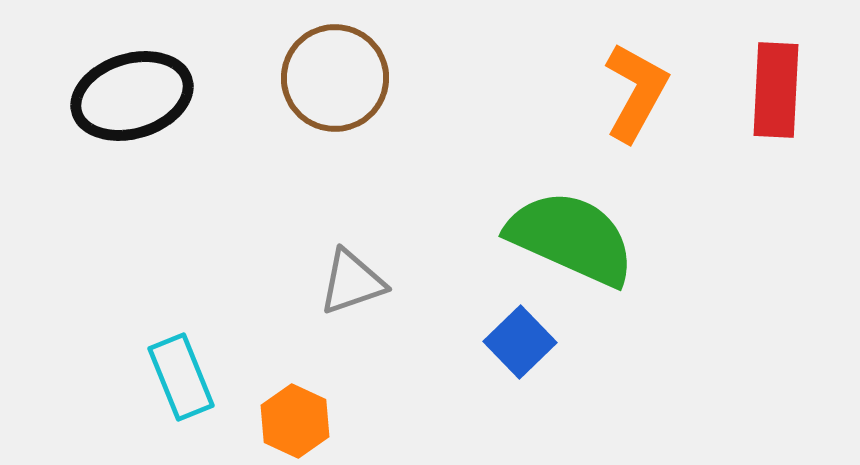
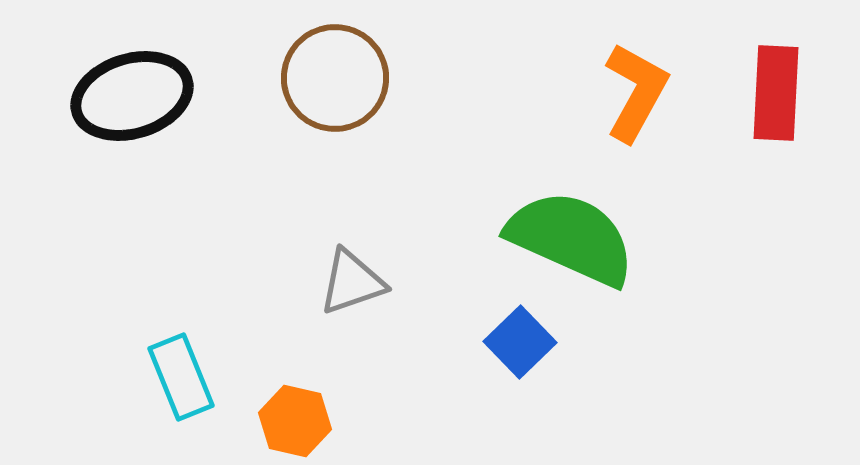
red rectangle: moved 3 px down
orange hexagon: rotated 12 degrees counterclockwise
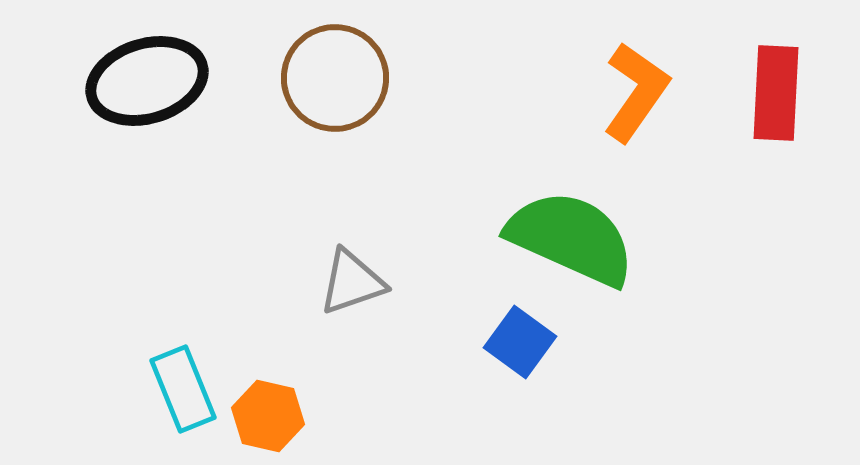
orange L-shape: rotated 6 degrees clockwise
black ellipse: moved 15 px right, 15 px up
blue square: rotated 10 degrees counterclockwise
cyan rectangle: moved 2 px right, 12 px down
orange hexagon: moved 27 px left, 5 px up
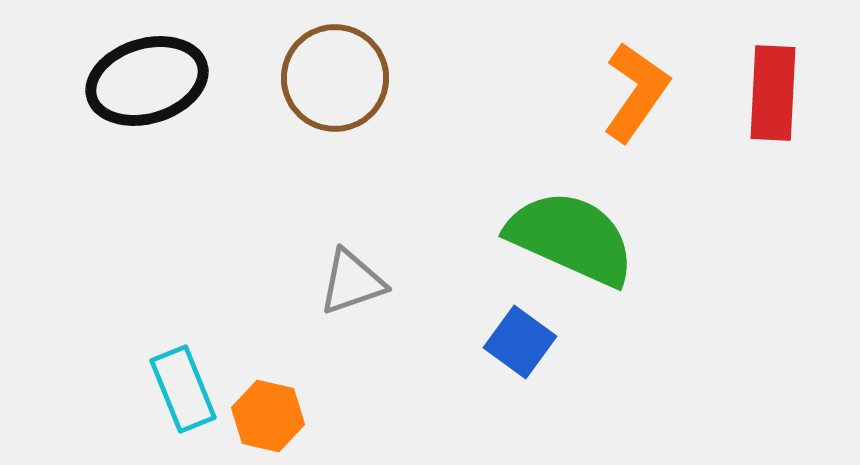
red rectangle: moved 3 px left
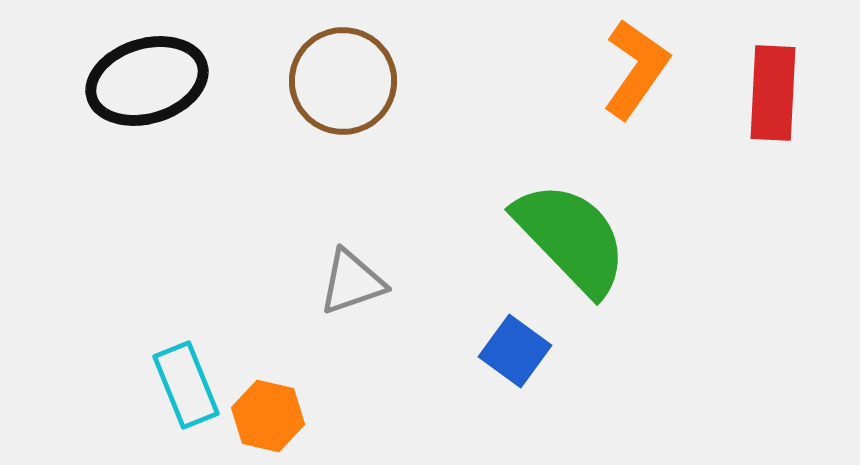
brown circle: moved 8 px right, 3 px down
orange L-shape: moved 23 px up
green semicircle: rotated 22 degrees clockwise
blue square: moved 5 px left, 9 px down
cyan rectangle: moved 3 px right, 4 px up
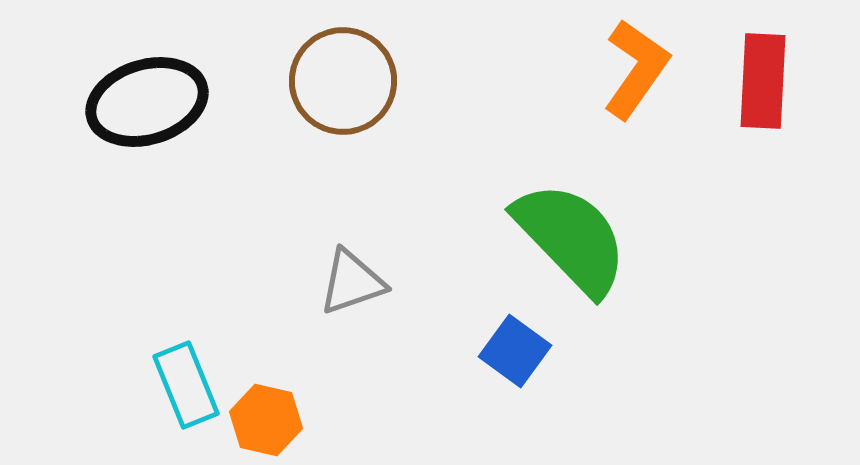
black ellipse: moved 21 px down
red rectangle: moved 10 px left, 12 px up
orange hexagon: moved 2 px left, 4 px down
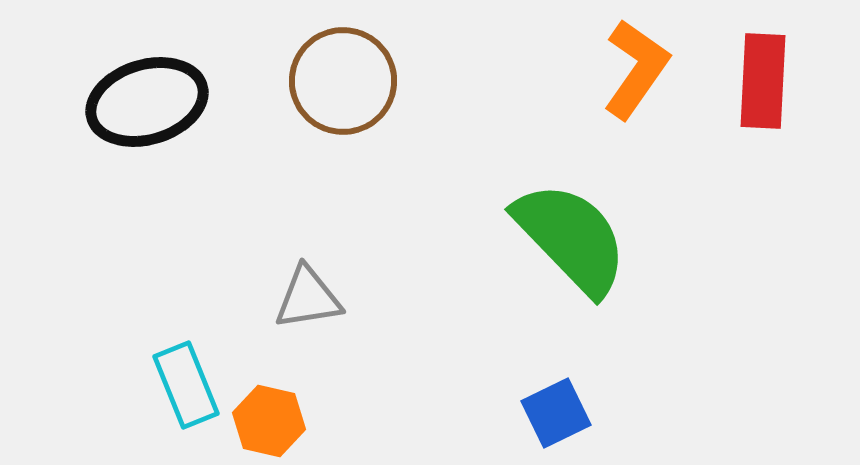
gray triangle: moved 44 px left, 16 px down; rotated 10 degrees clockwise
blue square: moved 41 px right, 62 px down; rotated 28 degrees clockwise
orange hexagon: moved 3 px right, 1 px down
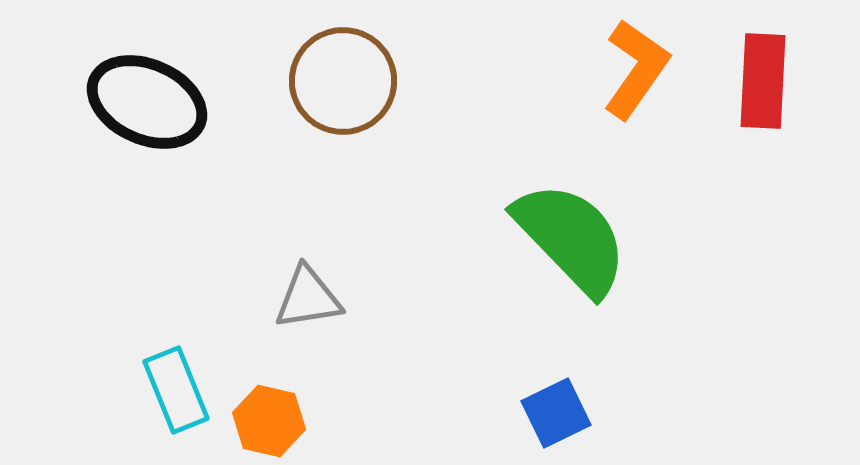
black ellipse: rotated 41 degrees clockwise
cyan rectangle: moved 10 px left, 5 px down
